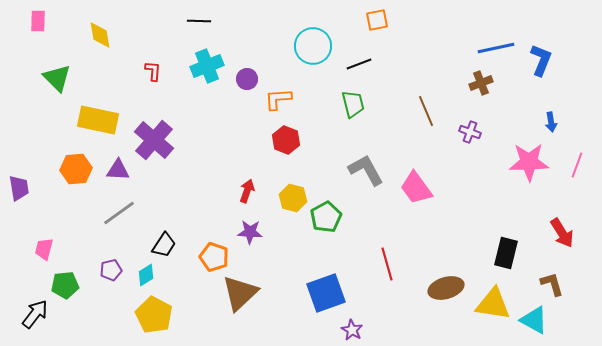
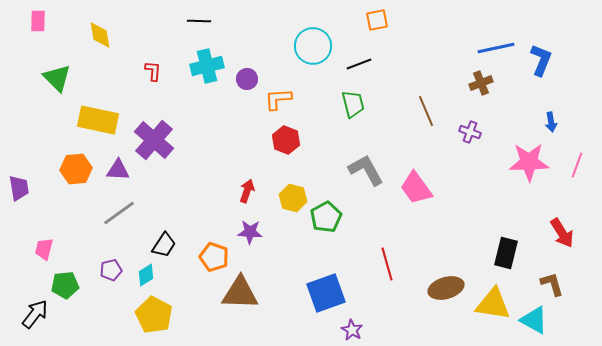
cyan cross at (207, 66): rotated 8 degrees clockwise
brown triangle at (240, 293): rotated 45 degrees clockwise
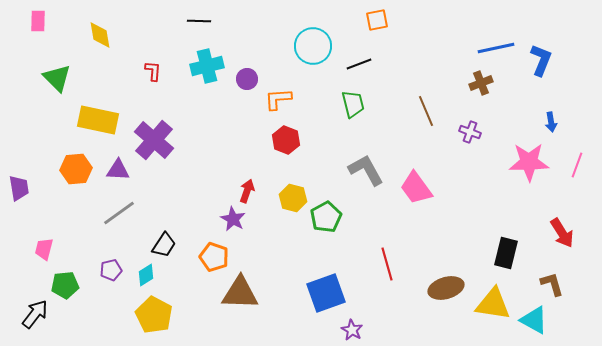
purple star at (250, 232): moved 17 px left, 13 px up; rotated 25 degrees clockwise
